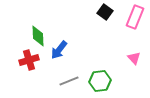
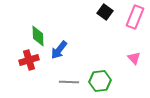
gray line: moved 1 px down; rotated 24 degrees clockwise
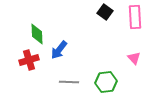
pink rectangle: rotated 25 degrees counterclockwise
green diamond: moved 1 px left, 2 px up
green hexagon: moved 6 px right, 1 px down
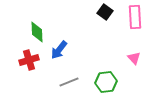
green diamond: moved 2 px up
gray line: rotated 24 degrees counterclockwise
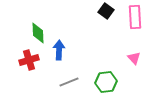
black square: moved 1 px right, 1 px up
green diamond: moved 1 px right, 1 px down
blue arrow: rotated 144 degrees clockwise
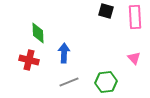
black square: rotated 21 degrees counterclockwise
blue arrow: moved 5 px right, 3 px down
red cross: rotated 30 degrees clockwise
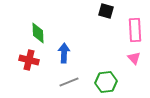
pink rectangle: moved 13 px down
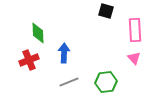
red cross: rotated 36 degrees counterclockwise
